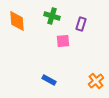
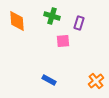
purple rectangle: moved 2 px left, 1 px up
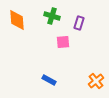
orange diamond: moved 1 px up
pink square: moved 1 px down
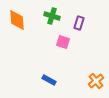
pink square: rotated 24 degrees clockwise
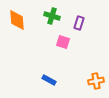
orange cross: rotated 28 degrees clockwise
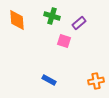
purple rectangle: rotated 32 degrees clockwise
pink square: moved 1 px right, 1 px up
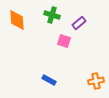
green cross: moved 1 px up
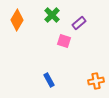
green cross: rotated 28 degrees clockwise
orange diamond: rotated 35 degrees clockwise
blue rectangle: rotated 32 degrees clockwise
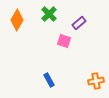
green cross: moved 3 px left, 1 px up
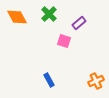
orange diamond: moved 3 px up; rotated 60 degrees counterclockwise
orange cross: rotated 14 degrees counterclockwise
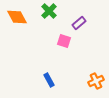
green cross: moved 3 px up
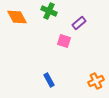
green cross: rotated 21 degrees counterclockwise
